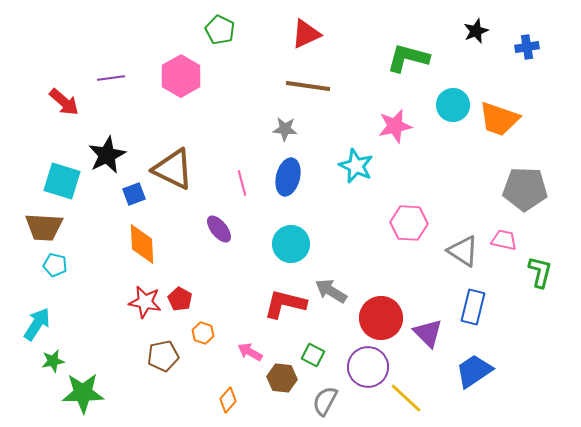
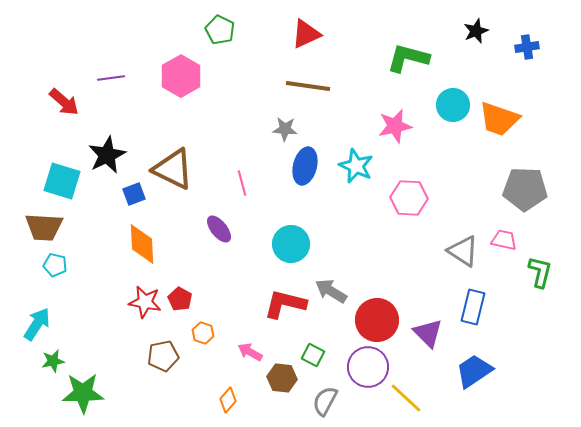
blue ellipse at (288, 177): moved 17 px right, 11 px up
pink hexagon at (409, 223): moved 25 px up
red circle at (381, 318): moved 4 px left, 2 px down
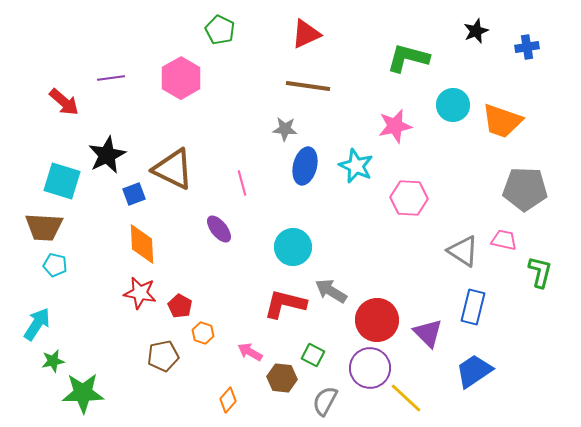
pink hexagon at (181, 76): moved 2 px down
orange trapezoid at (499, 119): moved 3 px right, 2 px down
cyan circle at (291, 244): moved 2 px right, 3 px down
red pentagon at (180, 299): moved 7 px down
red star at (145, 302): moved 5 px left, 9 px up
purple circle at (368, 367): moved 2 px right, 1 px down
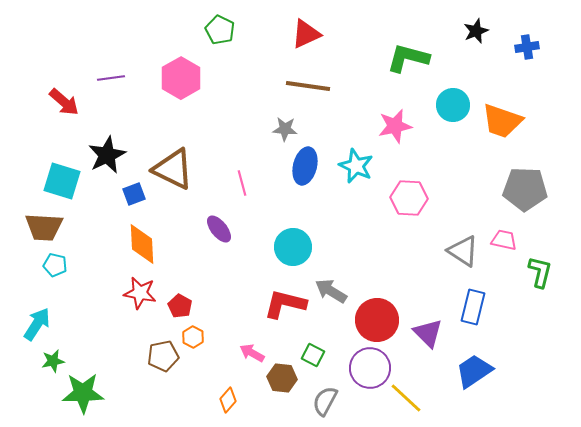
orange hexagon at (203, 333): moved 10 px left, 4 px down; rotated 10 degrees clockwise
pink arrow at (250, 352): moved 2 px right, 1 px down
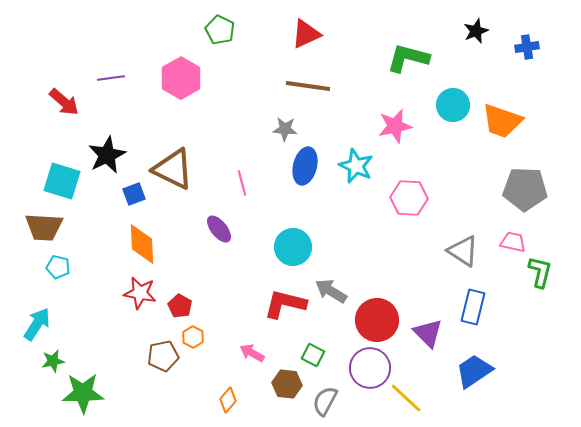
pink trapezoid at (504, 240): moved 9 px right, 2 px down
cyan pentagon at (55, 265): moved 3 px right, 2 px down
brown hexagon at (282, 378): moved 5 px right, 6 px down
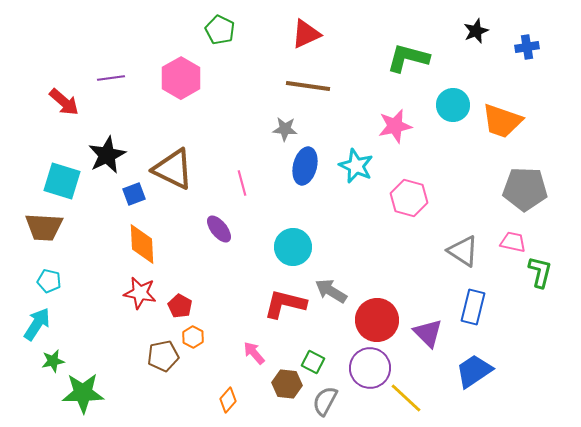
pink hexagon at (409, 198): rotated 12 degrees clockwise
cyan pentagon at (58, 267): moved 9 px left, 14 px down
pink arrow at (252, 353): moved 2 px right; rotated 20 degrees clockwise
green square at (313, 355): moved 7 px down
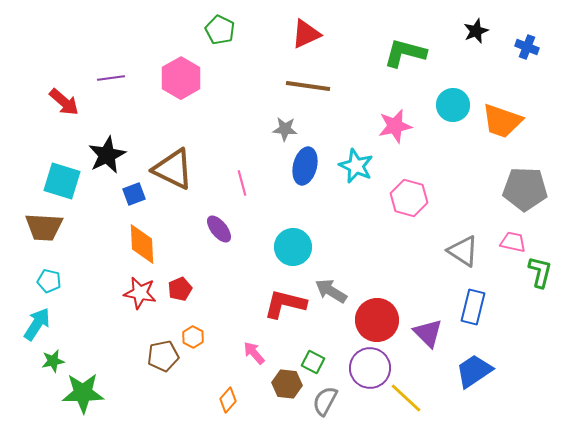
blue cross at (527, 47): rotated 30 degrees clockwise
green L-shape at (408, 58): moved 3 px left, 5 px up
red pentagon at (180, 306): moved 17 px up; rotated 20 degrees clockwise
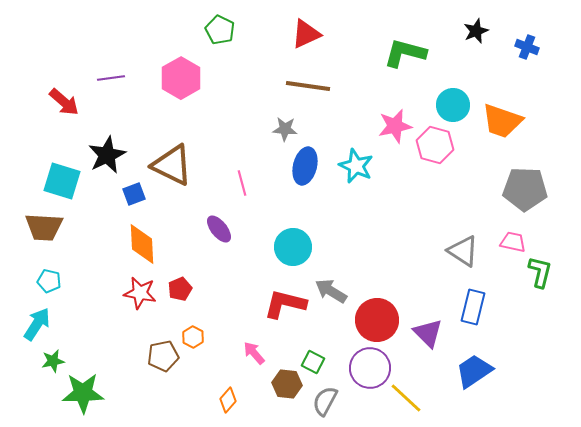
brown triangle at (173, 169): moved 1 px left, 4 px up
pink hexagon at (409, 198): moved 26 px right, 53 px up
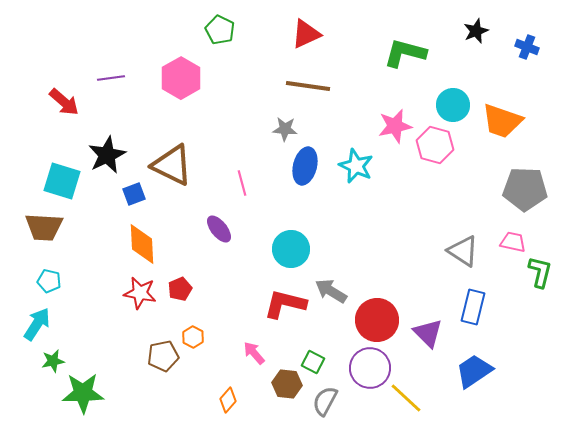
cyan circle at (293, 247): moved 2 px left, 2 px down
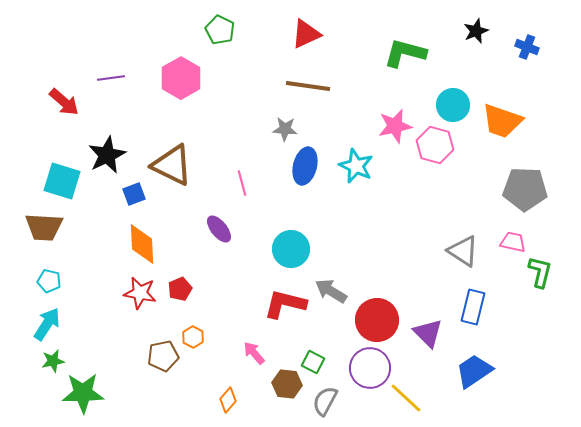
cyan arrow at (37, 324): moved 10 px right
